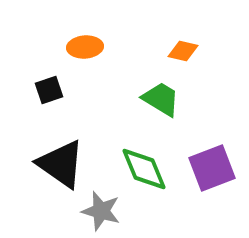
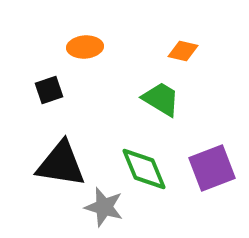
black triangle: rotated 26 degrees counterclockwise
gray star: moved 3 px right, 4 px up
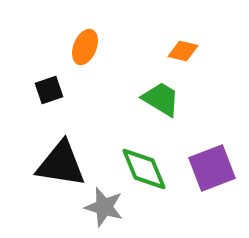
orange ellipse: rotated 64 degrees counterclockwise
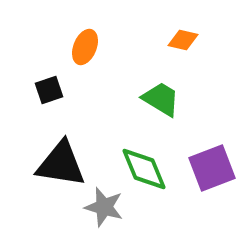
orange diamond: moved 11 px up
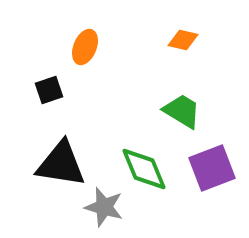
green trapezoid: moved 21 px right, 12 px down
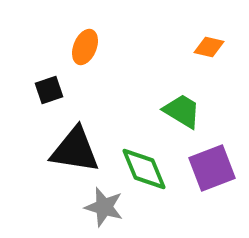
orange diamond: moved 26 px right, 7 px down
black triangle: moved 14 px right, 14 px up
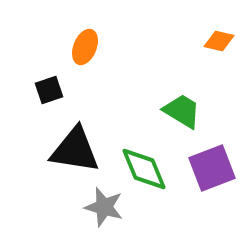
orange diamond: moved 10 px right, 6 px up
